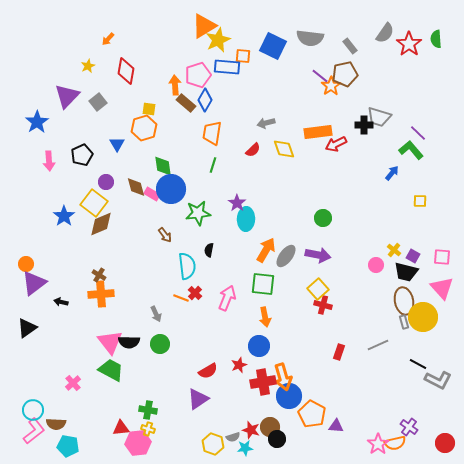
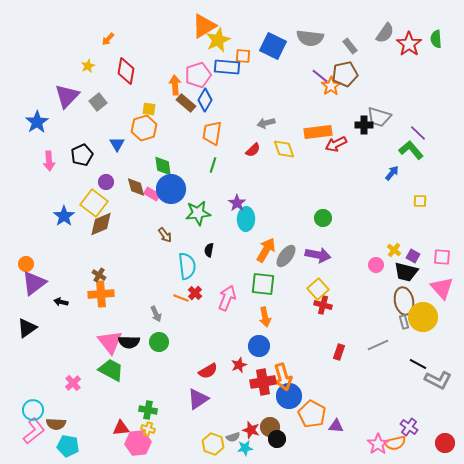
green circle at (160, 344): moved 1 px left, 2 px up
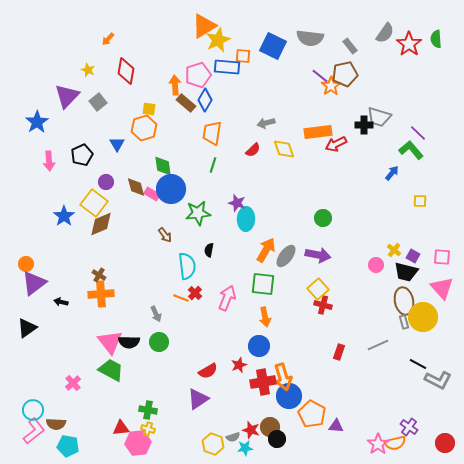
yellow star at (88, 66): moved 4 px down; rotated 24 degrees counterclockwise
purple star at (237, 203): rotated 18 degrees counterclockwise
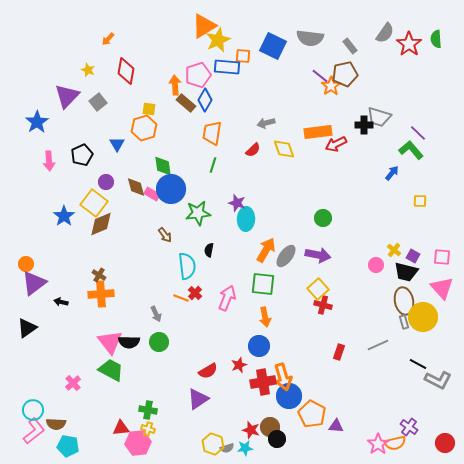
gray semicircle at (233, 437): moved 6 px left, 11 px down
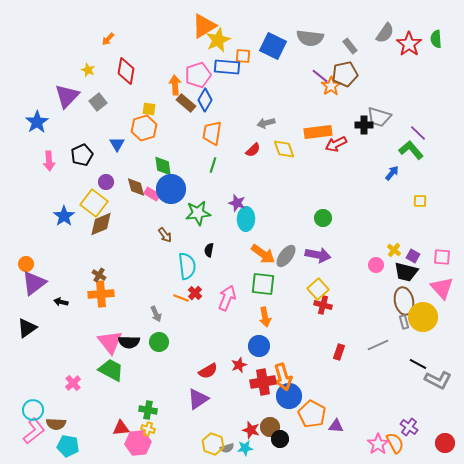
orange arrow at (266, 250): moved 3 px left, 4 px down; rotated 95 degrees clockwise
black circle at (277, 439): moved 3 px right
orange semicircle at (395, 443): rotated 105 degrees counterclockwise
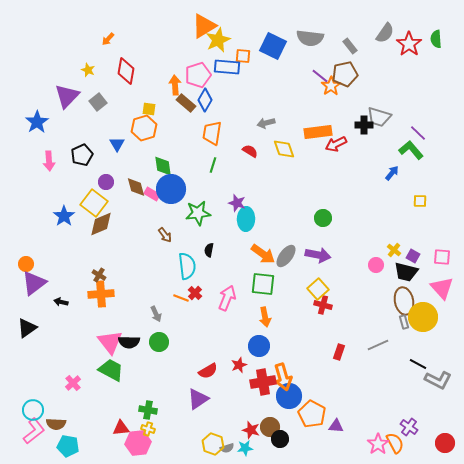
red semicircle at (253, 150): moved 3 px left, 1 px down; rotated 105 degrees counterclockwise
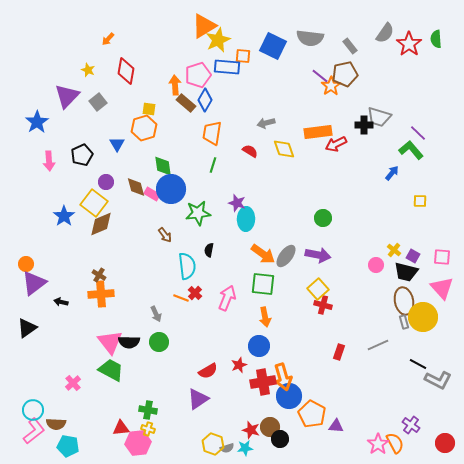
purple cross at (409, 427): moved 2 px right, 2 px up
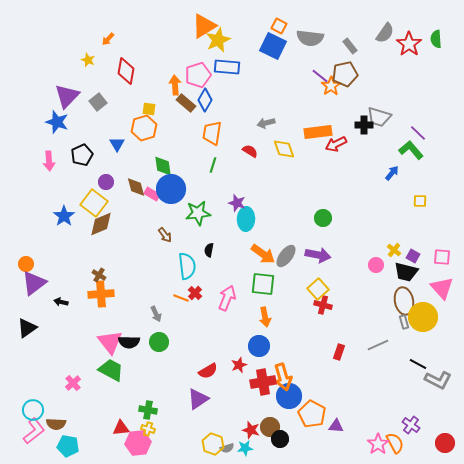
orange square at (243, 56): moved 36 px right, 30 px up; rotated 21 degrees clockwise
yellow star at (88, 70): moved 10 px up
blue star at (37, 122): moved 20 px right; rotated 20 degrees counterclockwise
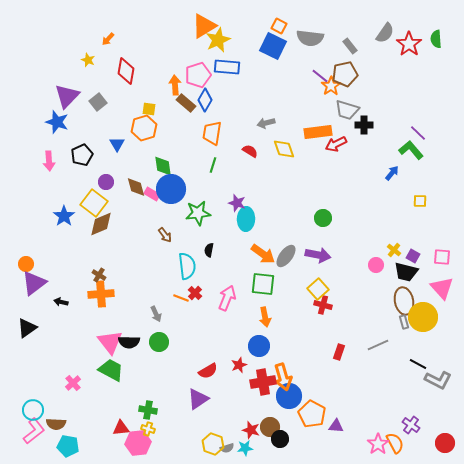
gray trapezoid at (379, 117): moved 32 px left, 7 px up
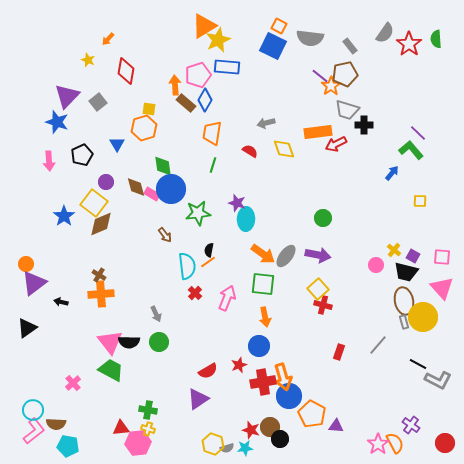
orange line at (181, 298): moved 27 px right, 36 px up; rotated 56 degrees counterclockwise
gray line at (378, 345): rotated 25 degrees counterclockwise
